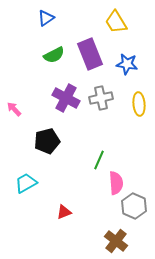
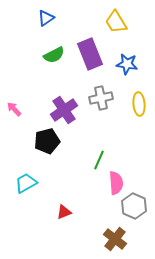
purple cross: moved 2 px left, 12 px down; rotated 28 degrees clockwise
brown cross: moved 1 px left, 2 px up
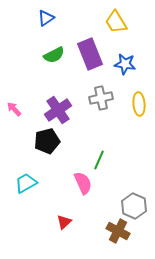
blue star: moved 2 px left
purple cross: moved 6 px left
pink semicircle: moved 33 px left; rotated 20 degrees counterclockwise
red triangle: moved 10 px down; rotated 21 degrees counterclockwise
brown cross: moved 3 px right, 8 px up; rotated 10 degrees counterclockwise
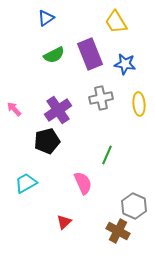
green line: moved 8 px right, 5 px up
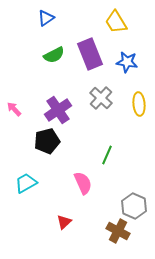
blue star: moved 2 px right, 2 px up
gray cross: rotated 35 degrees counterclockwise
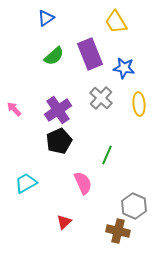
green semicircle: moved 1 px down; rotated 15 degrees counterclockwise
blue star: moved 3 px left, 6 px down
black pentagon: moved 12 px right; rotated 10 degrees counterclockwise
brown cross: rotated 15 degrees counterclockwise
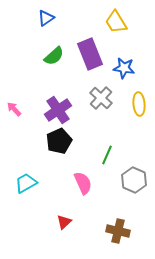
gray hexagon: moved 26 px up
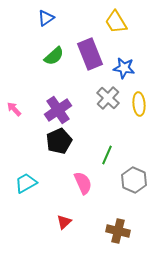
gray cross: moved 7 px right
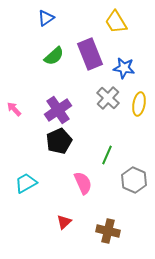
yellow ellipse: rotated 15 degrees clockwise
brown cross: moved 10 px left
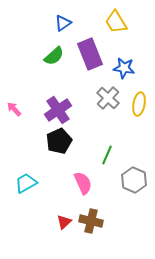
blue triangle: moved 17 px right, 5 px down
brown cross: moved 17 px left, 10 px up
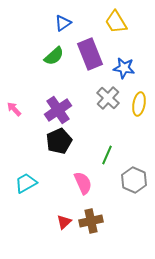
brown cross: rotated 25 degrees counterclockwise
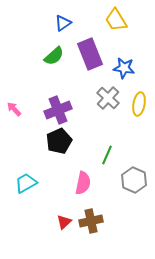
yellow trapezoid: moved 2 px up
purple cross: rotated 12 degrees clockwise
pink semicircle: rotated 35 degrees clockwise
